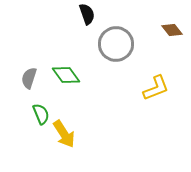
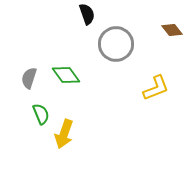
yellow arrow: rotated 52 degrees clockwise
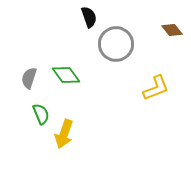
black semicircle: moved 2 px right, 3 px down
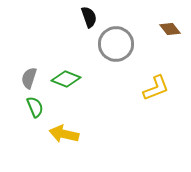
brown diamond: moved 2 px left, 1 px up
green diamond: moved 4 px down; rotated 32 degrees counterclockwise
green semicircle: moved 6 px left, 7 px up
yellow arrow: rotated 84 degrees clockwise
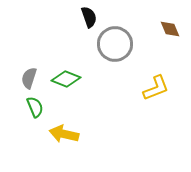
brown diamond: rotated 15 degrees clockwise
gray circle: moved 1 px left
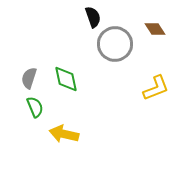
black semicircle: moved 4 px right
brown diamond: moved 15 px left; rotated 10 degrees counterclockwise
green diamond: rotated 56 degrees clockwise
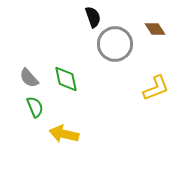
gray semicircle: rotated 60 degrees counterclockwise
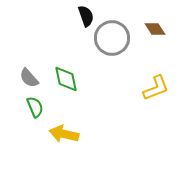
black semicircle: moved 7 px left, 1 px up
gray circle: moved 3 px left, 6 px up
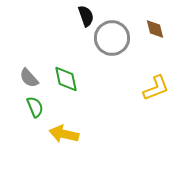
brown diamond: rotated 20 degrees clockwise
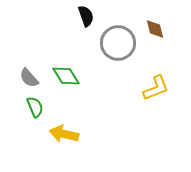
gray circle: moved 6 px right, 5 px down
green diamond: moved 3 px up; rotated 20 degrees counterclockwise
